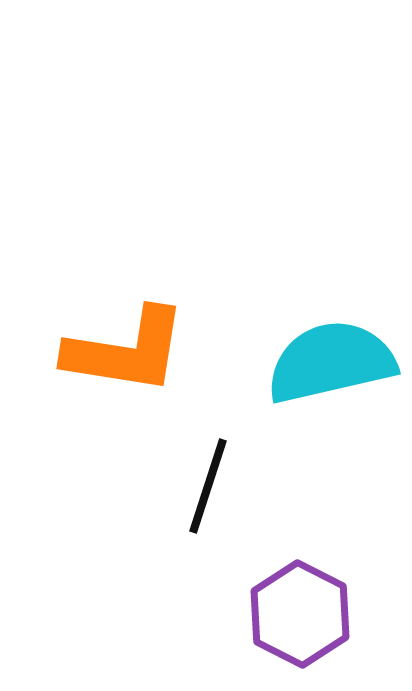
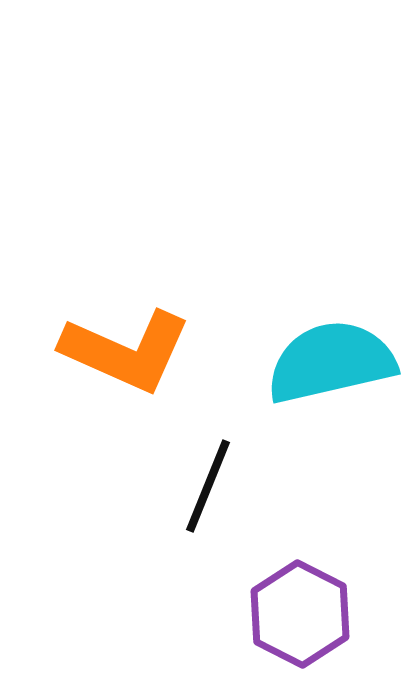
orange L-shape: rotated 15 degrees clockwise
black line: rotated 4 degrees clockwise
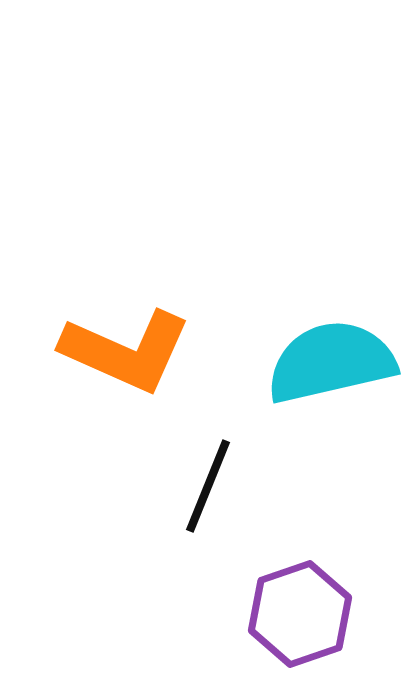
purple hexagon: rotated 14 degrees clockwise
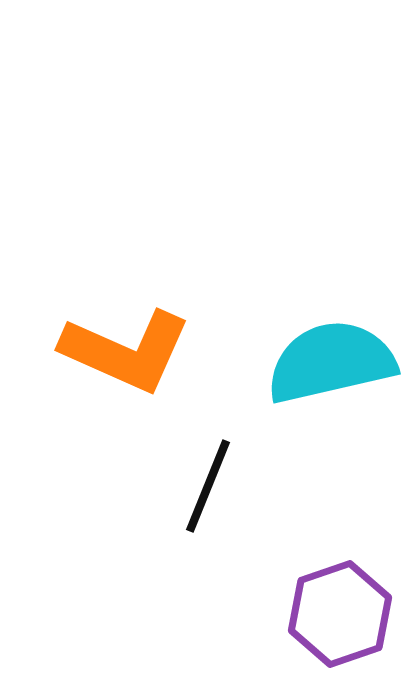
purple hexagon: moved 40 px right
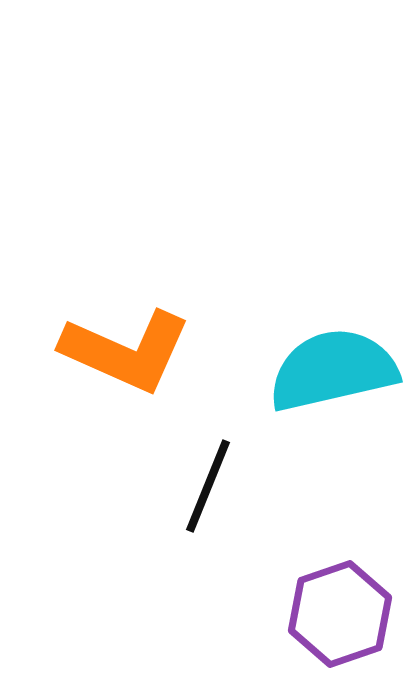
cyan semicircle: moved 2 px right, 8 px down
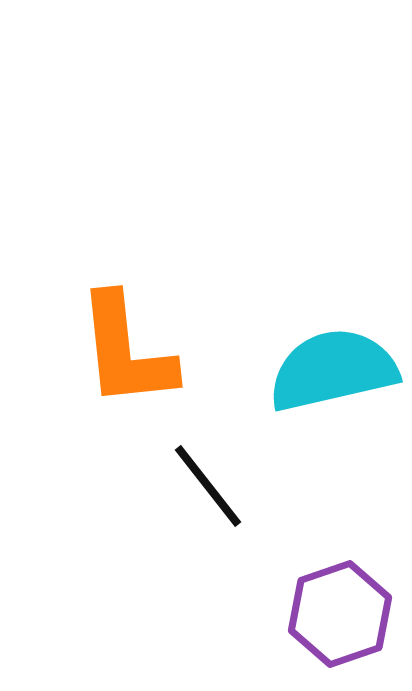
orange L-shape: rotated 60 degrees clockwise
black line: rotated 60 degrees counterclockwise
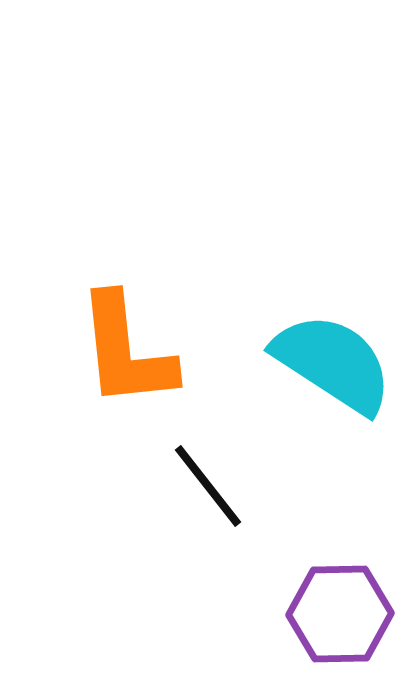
cyan semicircle: moved 7 px up; rotated 46 degrees clockwise
purple hexagon: rotated 18 degrees clockwise
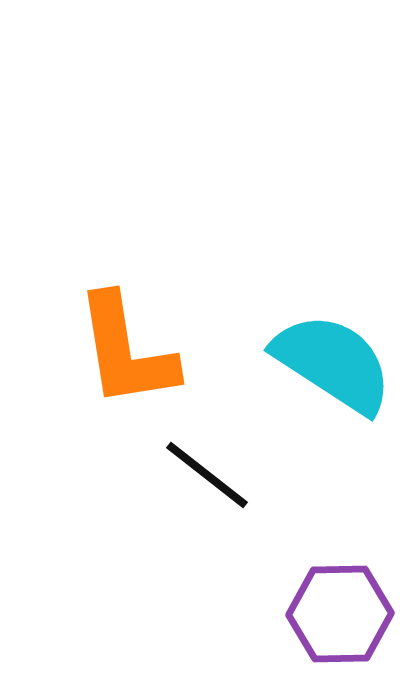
orange L-shape: rotated 3 degrees counterclockwise
black line: moved 1 px left, 11 px up; rotated 14 degrees counterclockwise
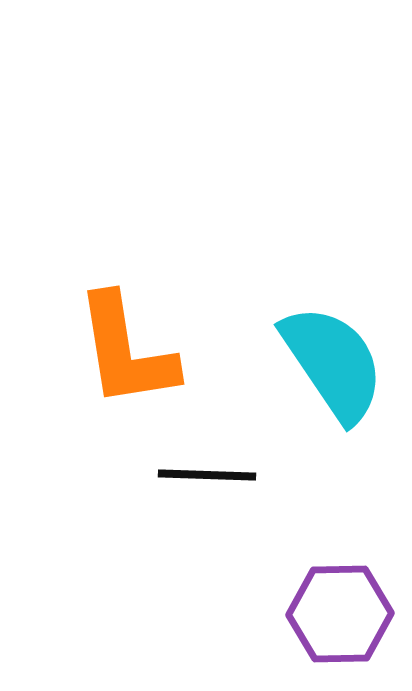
cyan semicircle: rotated 23 degrees clockwise
black line: rotated 36 degrees counterclockwise
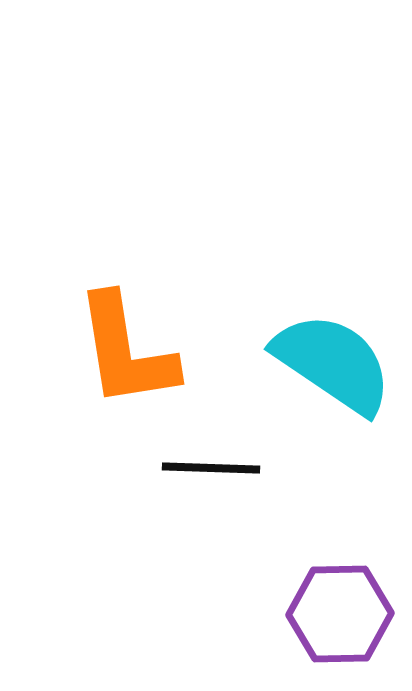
cyan semicircle: rotated 22 degrees counterclockwise
black line: moved 4 px right, 7 px up
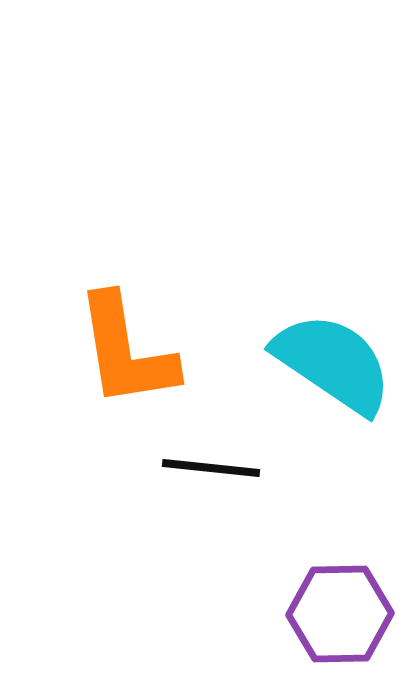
black line: rotated 4 degrees clockwise
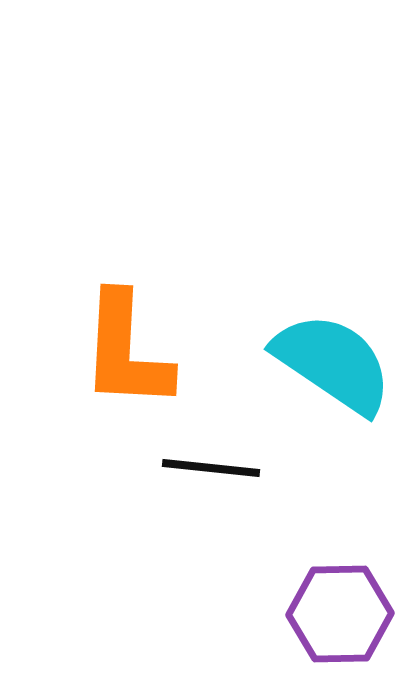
orange L-shape: rotated 12 degrees clockwise
